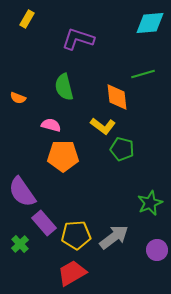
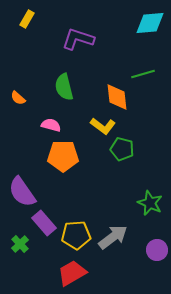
orange semicircle: rotated 21 degrees clockwise
green star: rotated 25 degrees counterclockwise
gray arrow: moved 1 px left
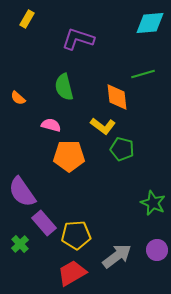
orange pentagon: moved 6 px right
green star: moved 3 px right
gray arrow: moved 4 px right, 19 px down
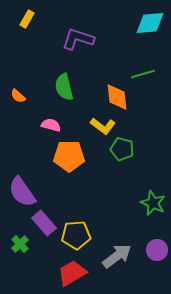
orange semicircle: moved 2 px up
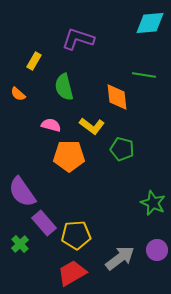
yellow rectangle: moved 7 px right, 42 px down
green line: moved 1 px right, 1 px down; rotated 25 degrees clockwise
orange semicircle: moved 2 px up
yellow L-shape: moved 11 px left
gray arrow: moved 3 px right, 2 px down
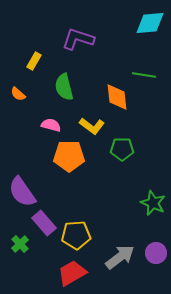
green pentagon: rotated 15 degrees counterclockwise
purple circle: moved 1 px left, 3 px down
gray arrow: moved 1 px up
